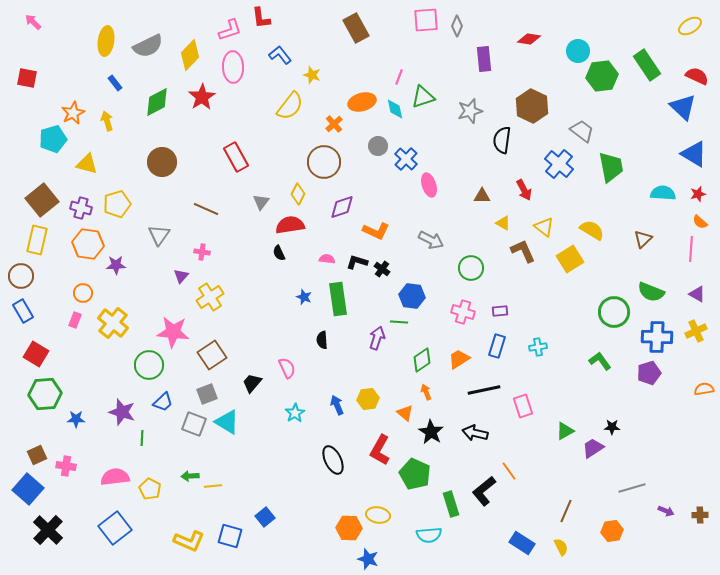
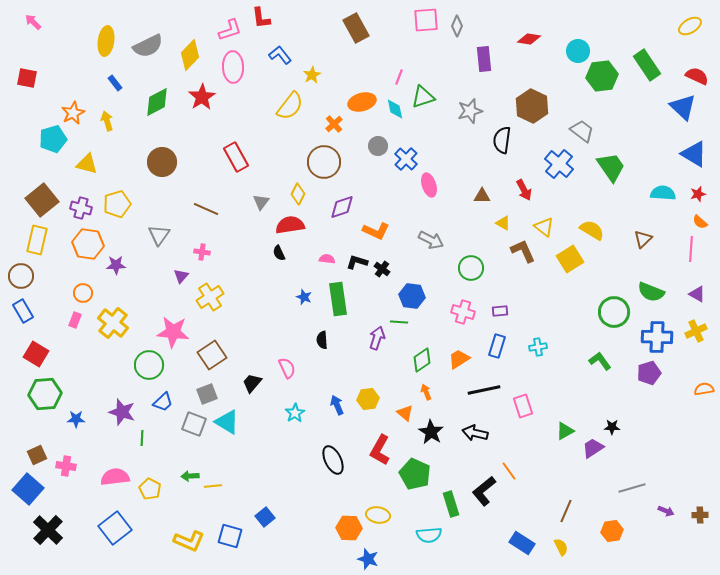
yellow star at (312, 75): rotated 24 degrees clockwise
green trapezoid at (611, 167): rotated 24 degrees counterclockwise
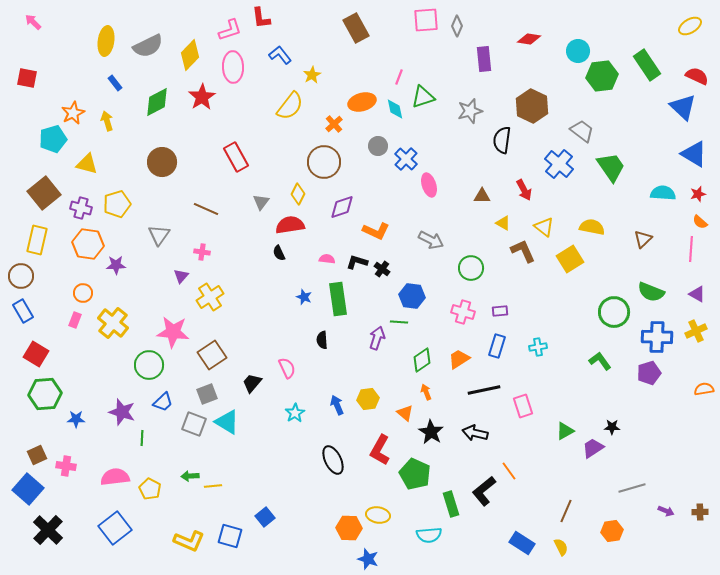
brown square at (42, 200): moved 2 px right, 7 px up
yellow semicircle at (592, 230): moved 3 px up; rotated 20 degrees counterclockwise
brown cross at (700, 515): moved 3 px up
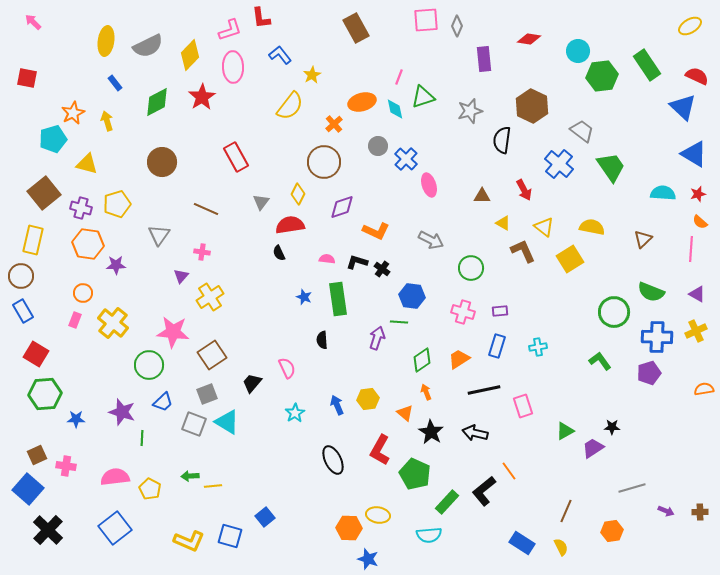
yellow rectangle at (37, 240): moved 4 px left
green rectangle at (451, 504): moved 4 px left, 2 px up; rotated 60 degrees clockwise
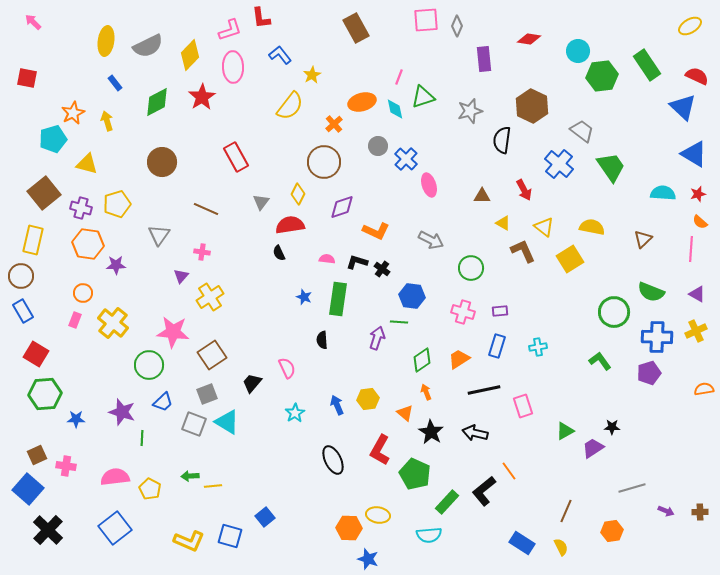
green rectangle at (338, 299): rotated 16 degrees clockwise
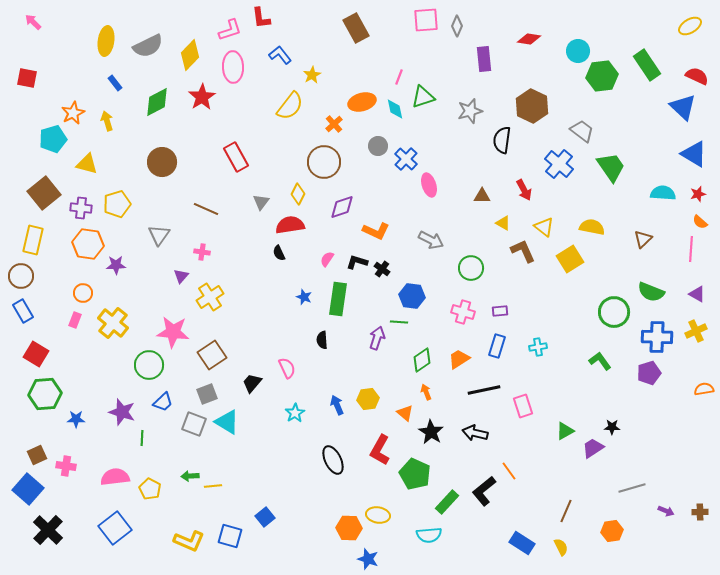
purple cross at (81, 208): rotated 10 degrees counterclockwise
pink semicircle at (327, 259): rotated 63 degrees counterclockwise
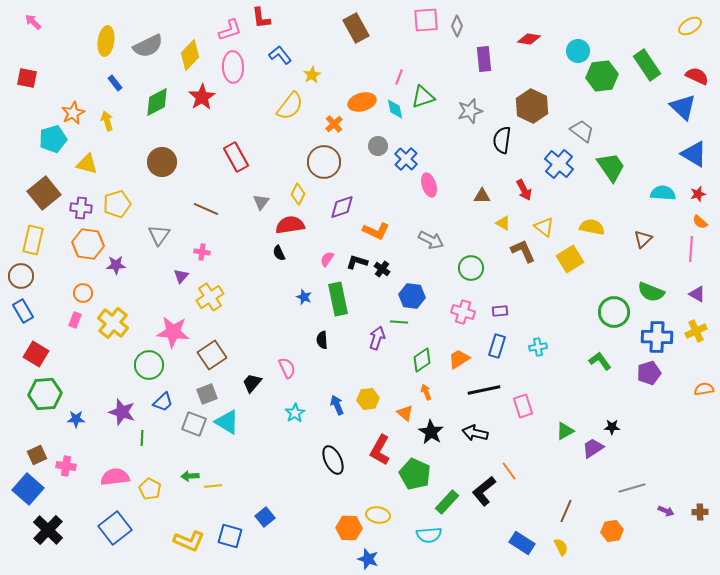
green rectangle at (338, 299): rotated 20 degrees counterclockwise
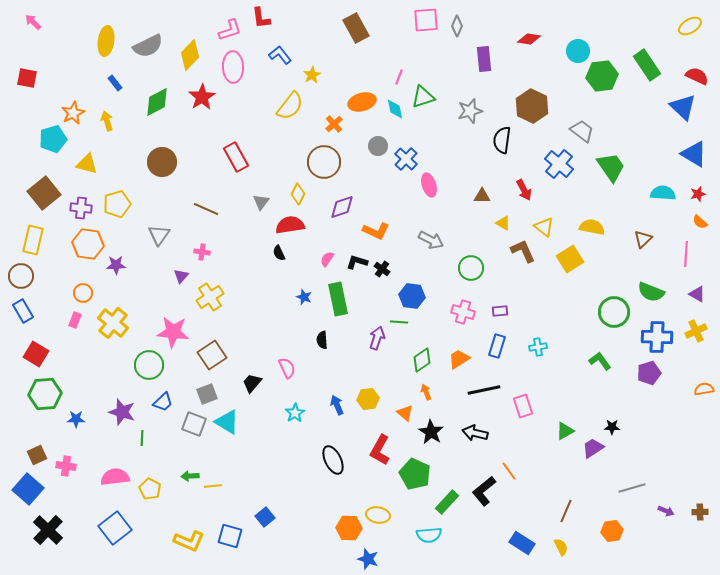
pink line at (691, 249): moved 5 px left, 5 px down
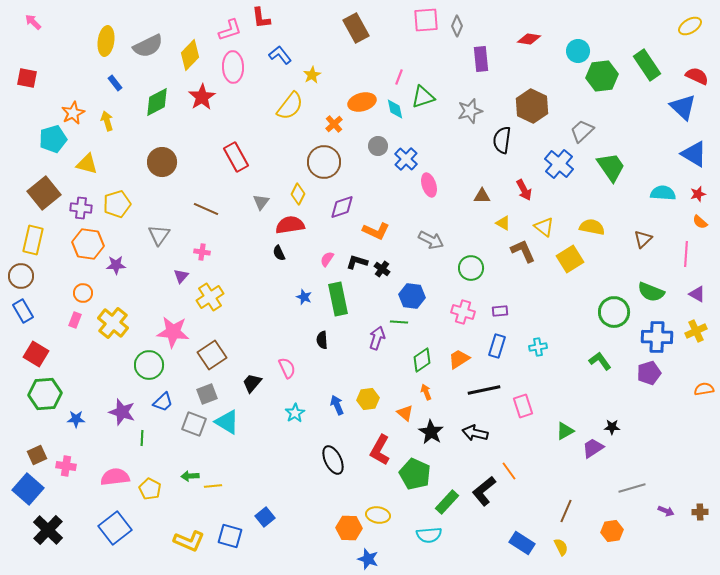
purple rectangle at (484, 59): moved 3 px left
gray trapezoid at (582, 131): rotated 80 degrees counterclockwise
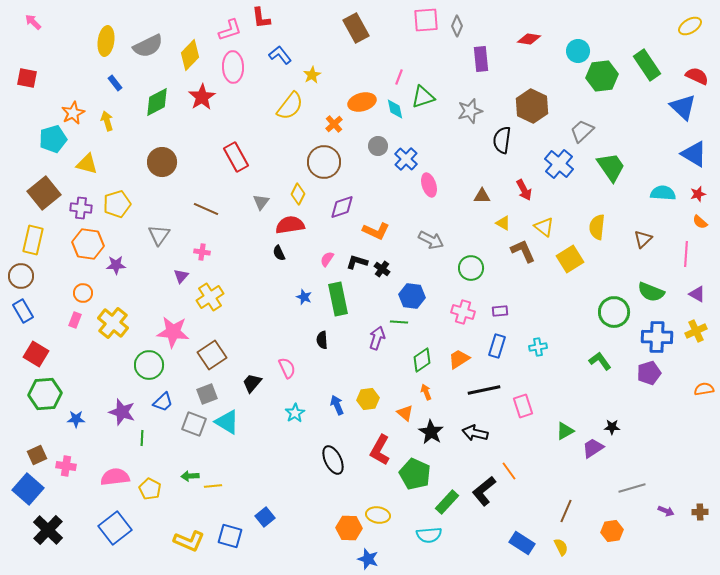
yellow semicircle at (592, 227): moved 5 px right; rotated 95 degrees counterclockwise
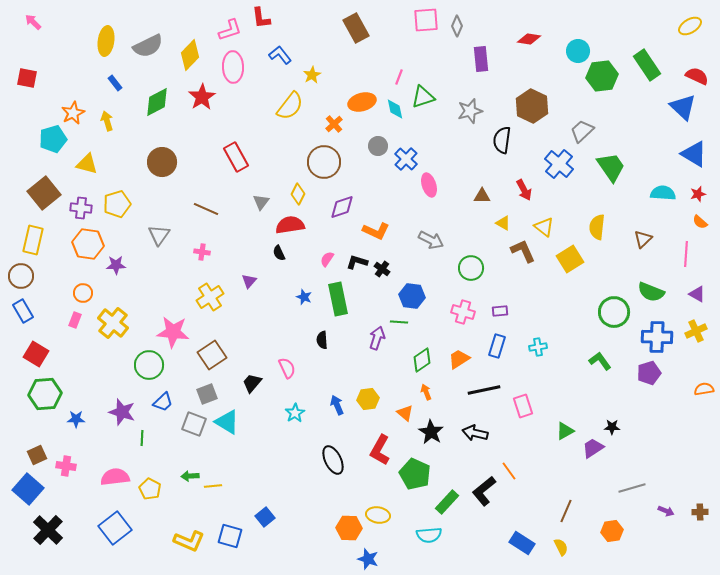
purple triangle at (181, 276): moved 68 px right, 5 px down
